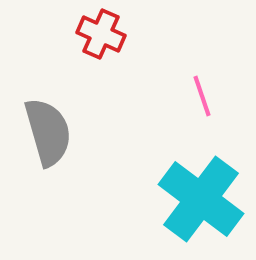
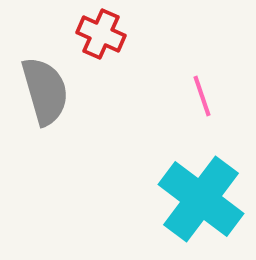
gray semicircle: moved 3 px left, 41 px up
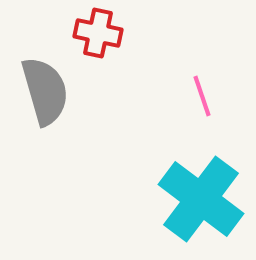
red cross: moved 3 px left, 1 px up; rotated 12 degrees counterclockwise
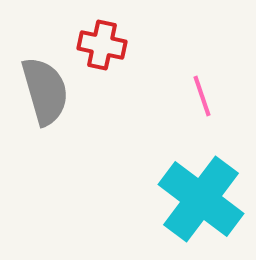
red cross: moved 4 px right, 12 px down
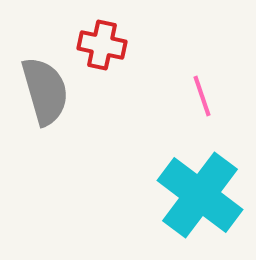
cyan cross: moved 1 px left, 4 px up
